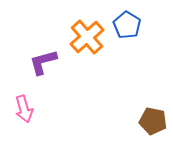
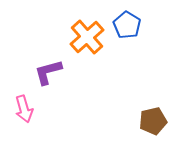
purple L-shape: moved 5 px right, 10 px down
brown pentagon: rotated 24 degrees counterclockwise
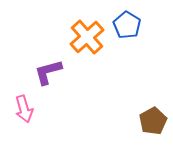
brown pentagon: rotated 16 degrees counterclockwise
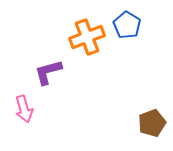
orange cross: rotated 20 degrees clockwise
brown pentagon: moved 1 px left, 2 px down; rotated 8 degrees clockwise
